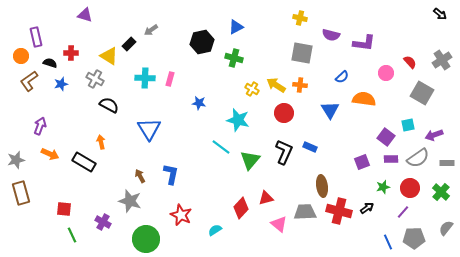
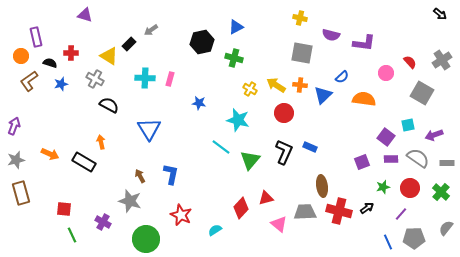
yellow cross at (252, 89): moved 2 px left
blue triangle at (330, 110): moved 7 px left, 15 px up; rotated 18 degrees clockwise
purple arrow at (40, 126): moved 26 px left
gray semicircle at (418, 158): rotated 110 degrees counterclockwise
purple line at (403, 212): moved 2 px left, 2 px down
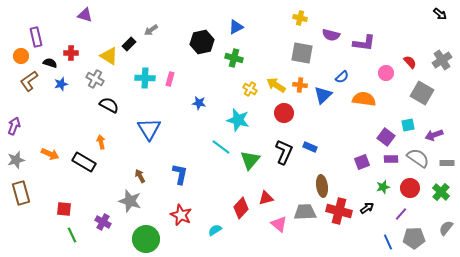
blue L-shape at (171, 174): moved 9 px right
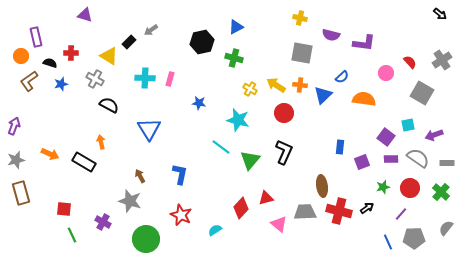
black rectangle at (129, 44): moved 2 px up
blue rectangle at (310, 147): moved 30 px right; rotated 72 degrees clockwise
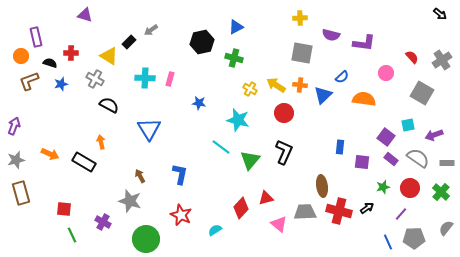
yellow cross at (300, 18): rotated 16 degrees counterclockwise
red semicircle at (410, 62): moved 2 px right, 5 px up
brown L-shape at (29, 81): rotated 15 degrees clockwise
purple rectangle at (391, 159): rotated 40 degrees clockwise
purple square at (362, 162): rotated 28 degrees clockwise
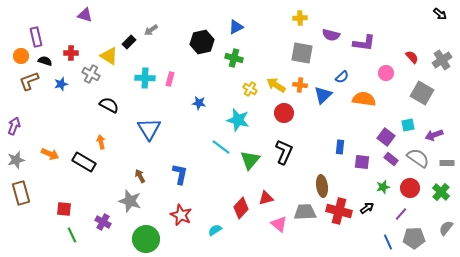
black semicircle at (50, 63): moved 5 px left, 2 px up
gray cross at (95, 79): moved 4 px left, 5 px up
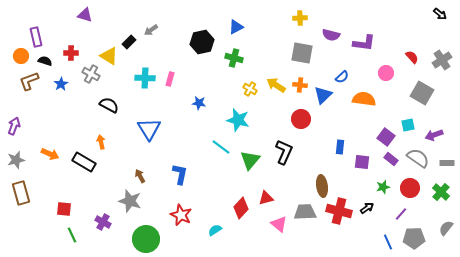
blue star at (61, 84): rotated 16 degrees counterclockwise
red circle at (284, 113): moved 17 px right, 6 px down
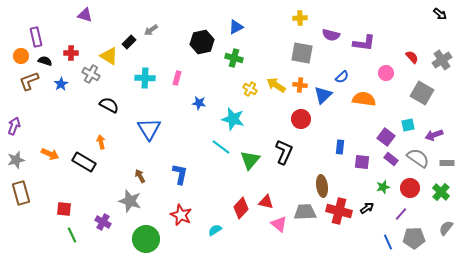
pink rectangle at (170, 79): moved 7 px right, 1 px up
cyan star at (238, 120): moved 5 px left, 1 px up
red triangle at (266, 198): moved 4 px down; rotated 28 degrees clockwise
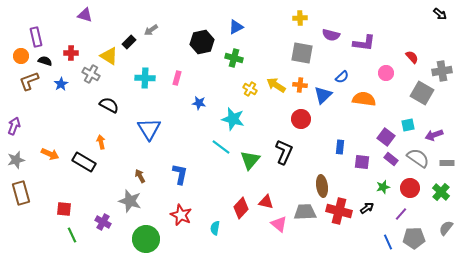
gray cross at (442, 60): moved 11 px down; rotated 24 degrees clockwise
cyan semicircle at (215, 230): moved 2 px up; rotated 48 degrees counterclockwise
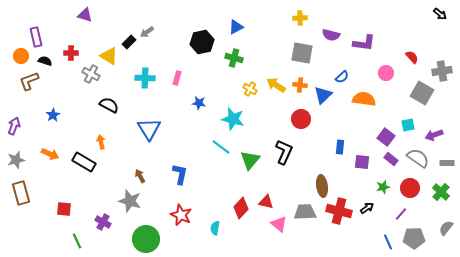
gray arrow at (151, 30): moved 4 px left, 2 px down
blue star at (61, 84): moved 8 px left, 31 px down
green line at (72, 235): moved 5 px right, 6 px down
